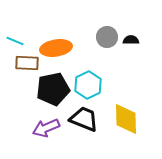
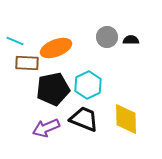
orange ellipse: rotated 12 degrees counterclockwise
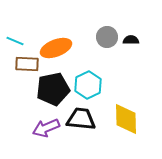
brown rectangle: moved 1 px down
black trapezoid: moved 3 px left; rotated 16 degrees counterclockwise
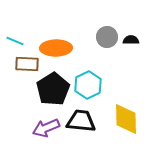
orange ellipse: rotated 20 degrees clockwise
black pentagon: rotated 20 degrees counterclockwise
black trapezoid: moved 2 px down
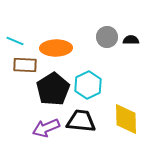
brown rectangle: moved 2 px left, 1 px down
